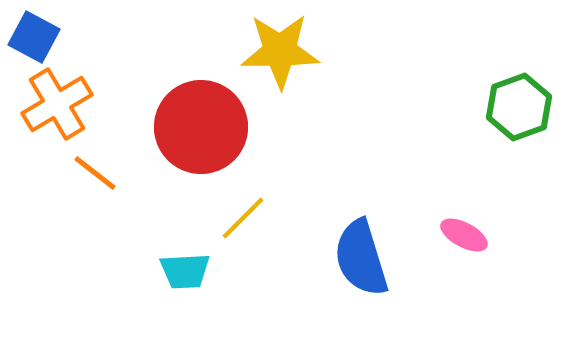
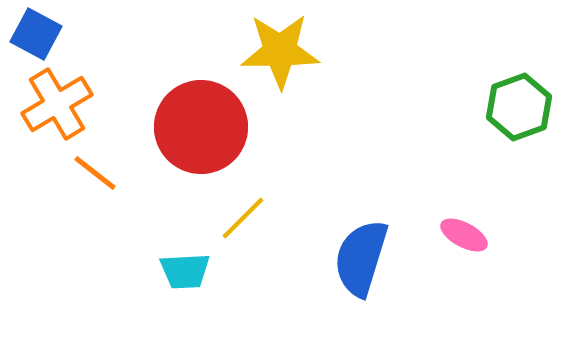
blue square: moved 2 px right, 3 px up
blue semicircle: rotated 34 degrees clockwise
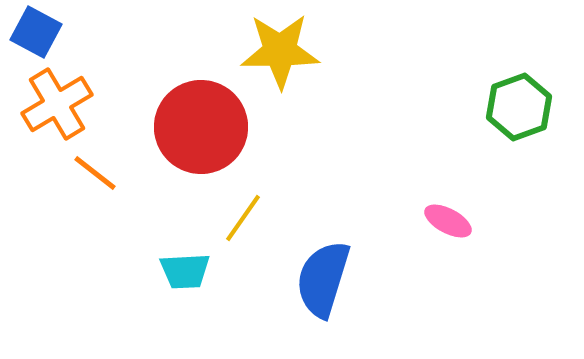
blue square: moved 2 px up
yellow line: rotated 10 degrees counterclockwise
pink ellipse: moved 16 px left, 14 px up
blue semicircle: moved 38 px left, 21 px down
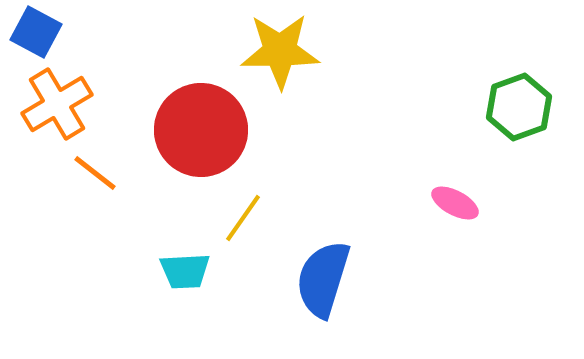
red circle: moved 3 px down
pink ellipse: moved 7 px right, 18 px up
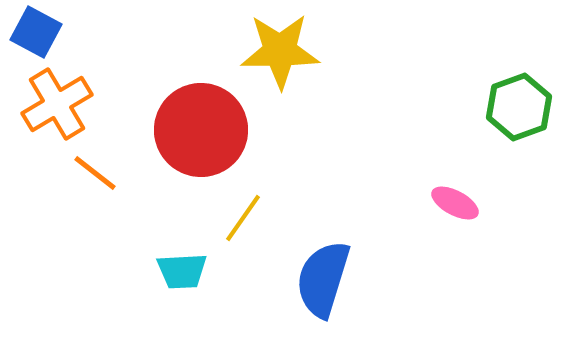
cyan trapezoid: moved 3 px left
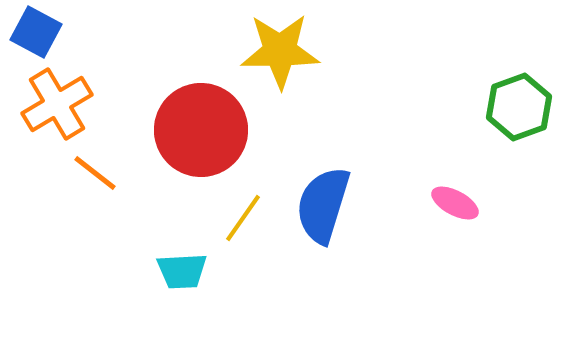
blue semicircle: moved 74 px up
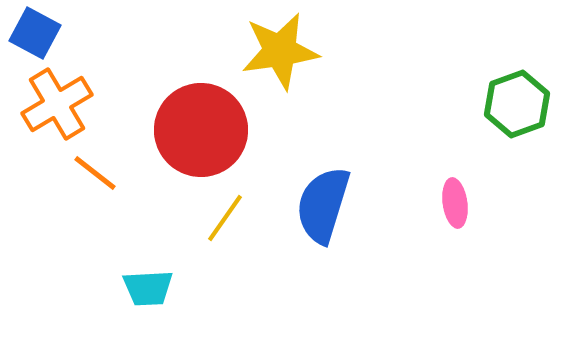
blue square: moved 1 px left, 1 px down
yellow star: rotated 8 degrees counterclockwise
green hexagon: moved 2 px left, 3 px up
pink ellipse: rotated 54 degrees clockwise
yellow line: moved 18 px left
cyan trapezoid: moved 34 px left, 17 px down
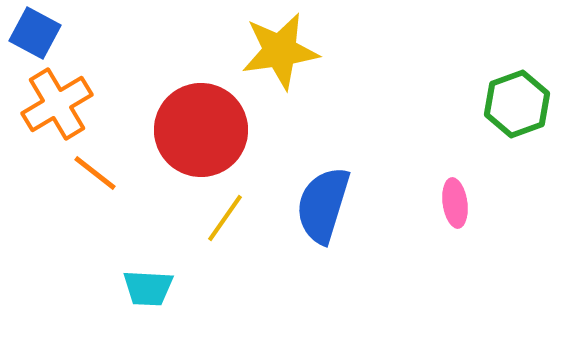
cyan trapezoid: rotated 6 degrees clockwise
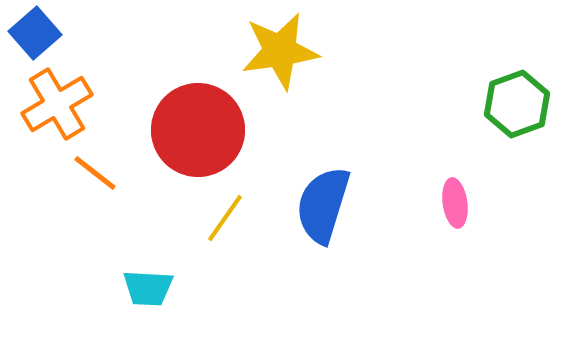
blue square: rotated 21 degrees clockwise
red circle: moved 3 px left
